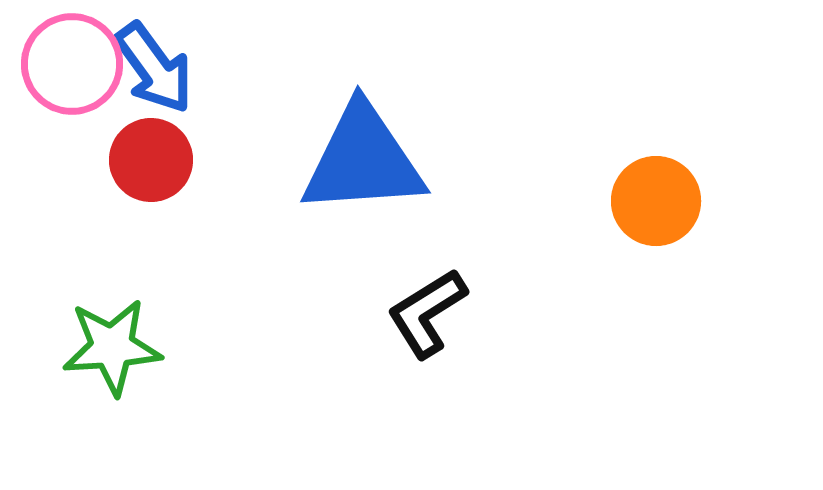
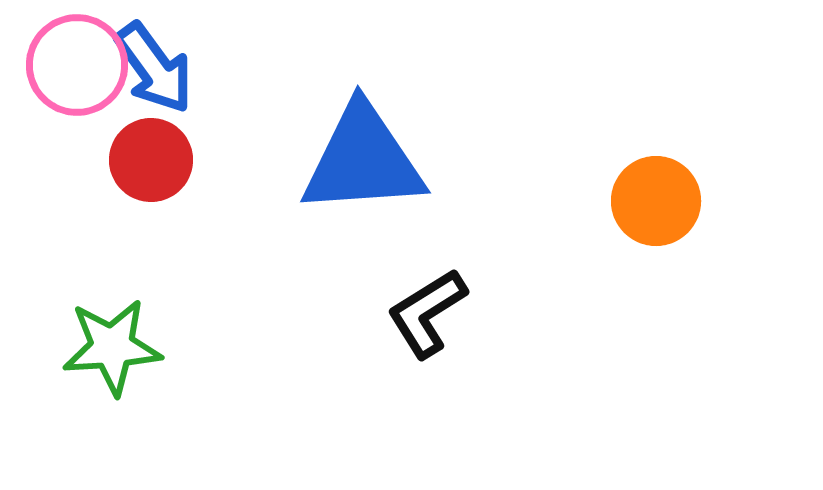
pink circle: moved 5 px right, 1 px down
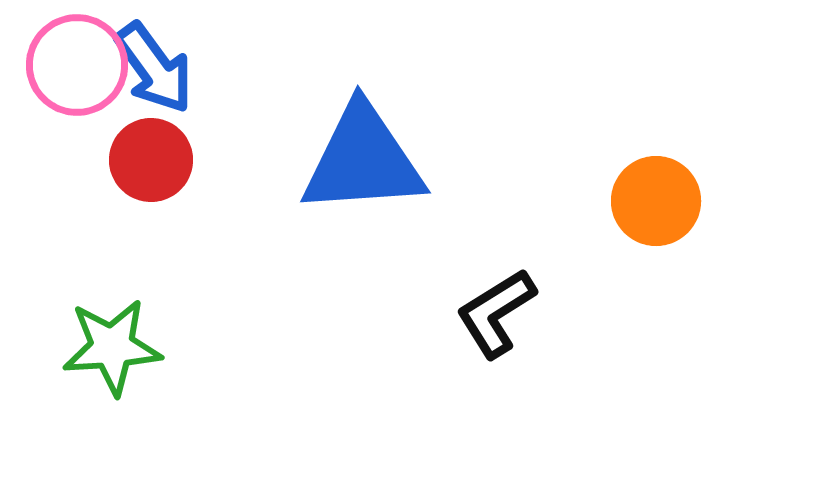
black L-shape: moved 69 px right
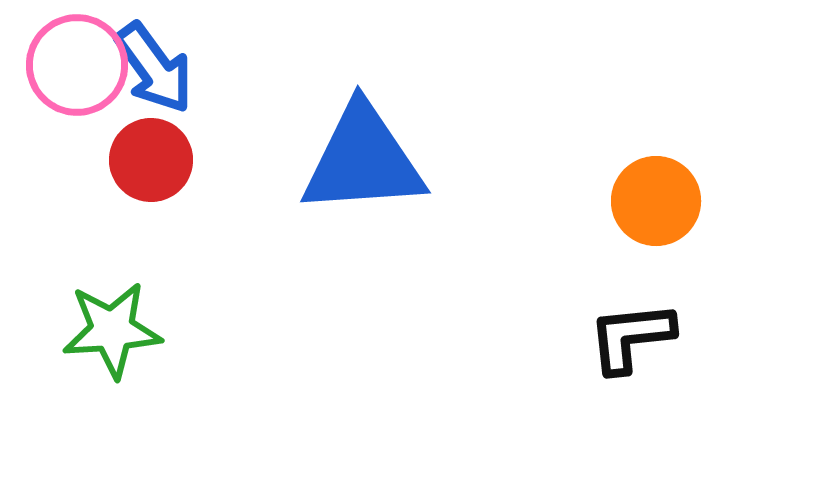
black L-shape: moved 135 px right, 24 px down; rotated 26 degrees clockwise
green star: moved 17 px up
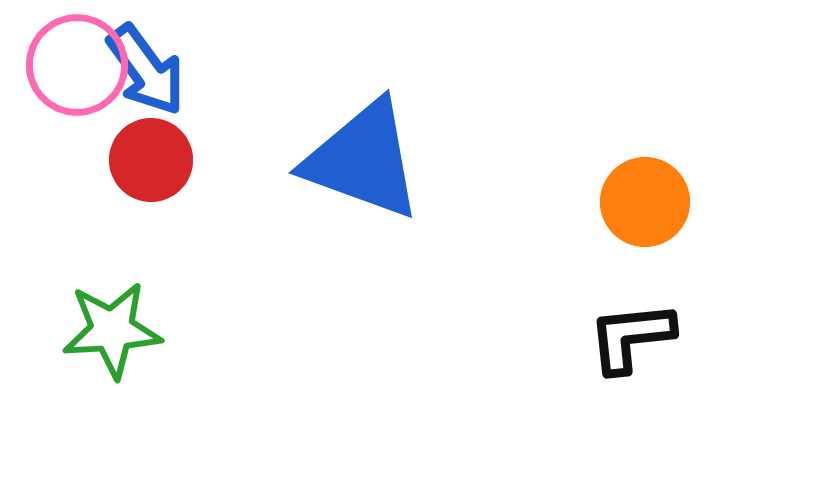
blue arrow: moved 8 px left, 2 px down
blue triangle: rotated 24 degrees clockwise
orange circle: moved 11 px left, 1 px down
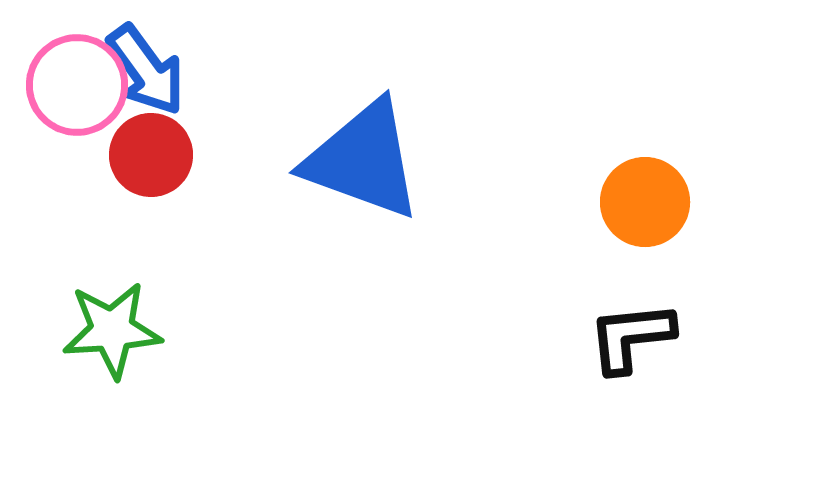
pink circle: moved 20 px down
red circle: moved 5 px up
